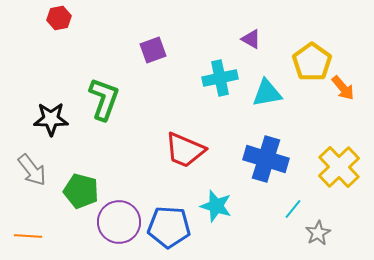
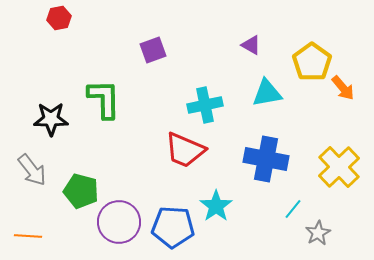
purple triangle: moved 6 px down
cyan cross: moved 15 px left, 27 px down
green L-shape: rotated 21 degrees counterclockwise
blue cross: rotated 6 degrees counterclockwise
cyan star: rotated 20 degrees clockwise
blue pentagon: moved 4 px right
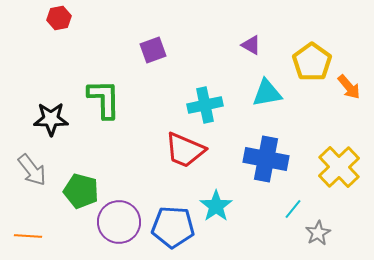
orange arrow: moved 6 px right, 1 px up
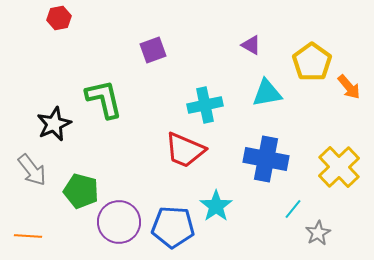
green L-shape: rotated 12 degrees counterclockwise
black star: moved 3 px right, 5 px down; rotated 24 degrees counterclockwise
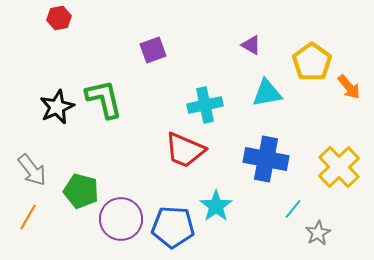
black star: moved 3 px right, 17 px up
purple circle: moved 2 px right, 3 px up
orange line: moved 19 px up; rotated 64 degrees counterclockwise
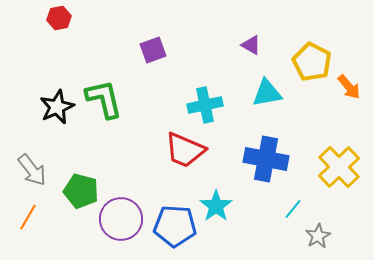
yellow pentagon: rotated 9 degrees counterclockwise
blue pentagon: moved 2 px right, 1 px up
gray star: moved 3 px down
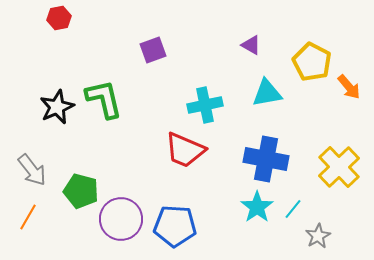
cyan star: moved 41 px right, 1 px down
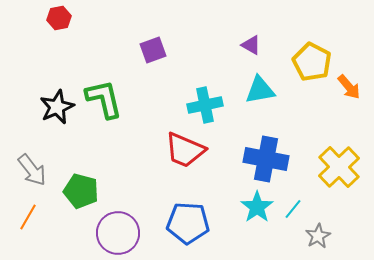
cyan triangle: moved 7 px left, 3 px up
purple circle: moved 3 px left, 14 px down
blue pentagon: moved 13 px right, 3 px up
